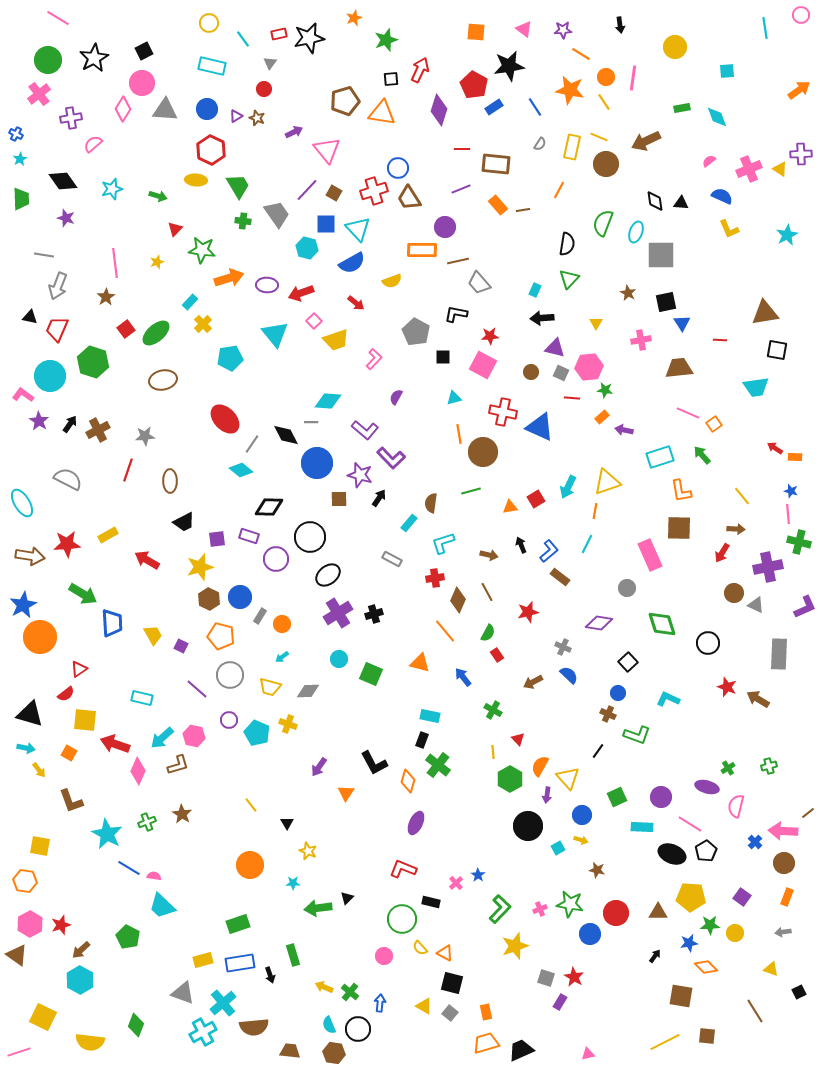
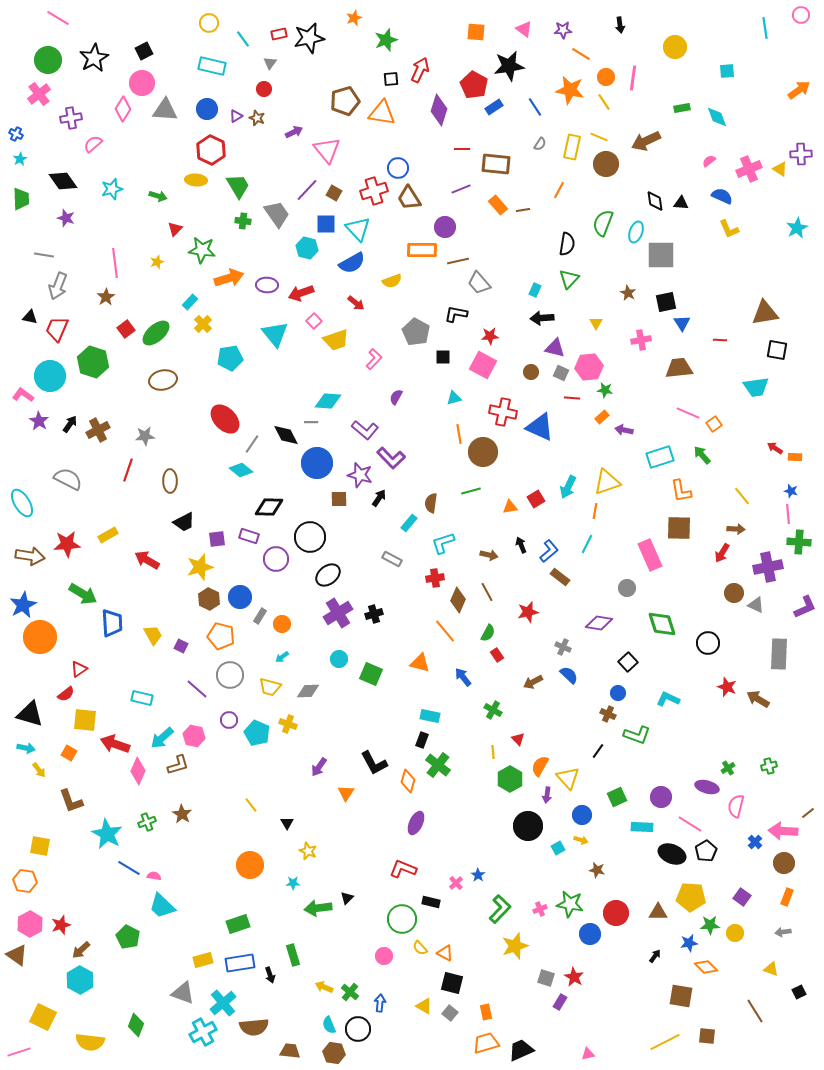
cyan star at (787, 235): moved 10 px right, 7 px up
green cross at (799, 542): rotated 10 degrees counterclockwise
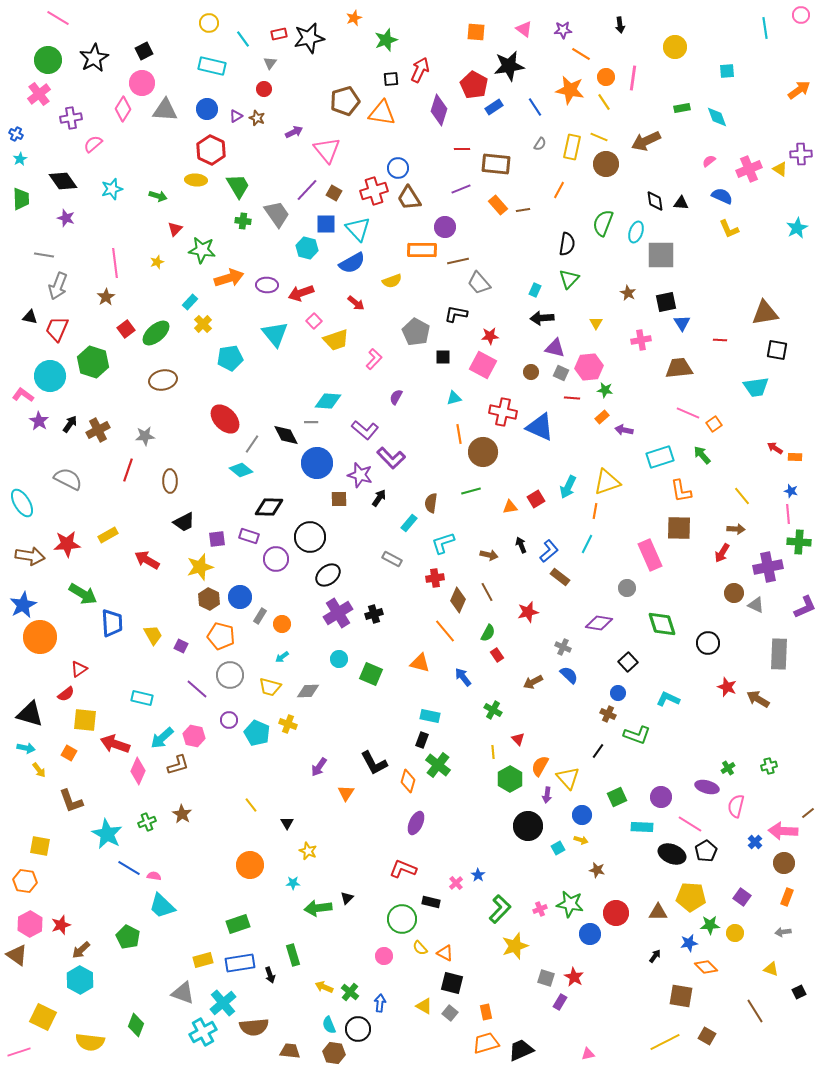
brown square at (707, 1036): rotated 24 degrees clockwise
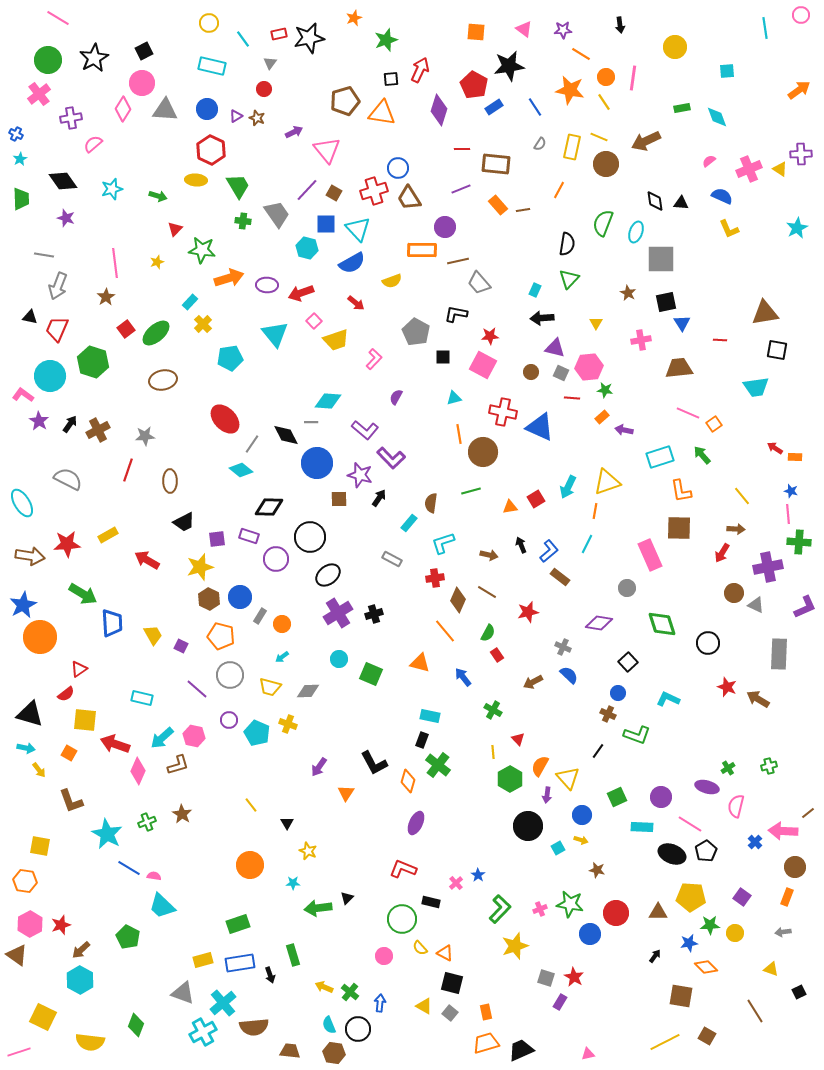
gray square at (661, 255): moved 4 px down
brown line at (487, 592): rotated 30 degrees counterclockwise
brown circle at (784, 863): moved 11 px right, 4 px down
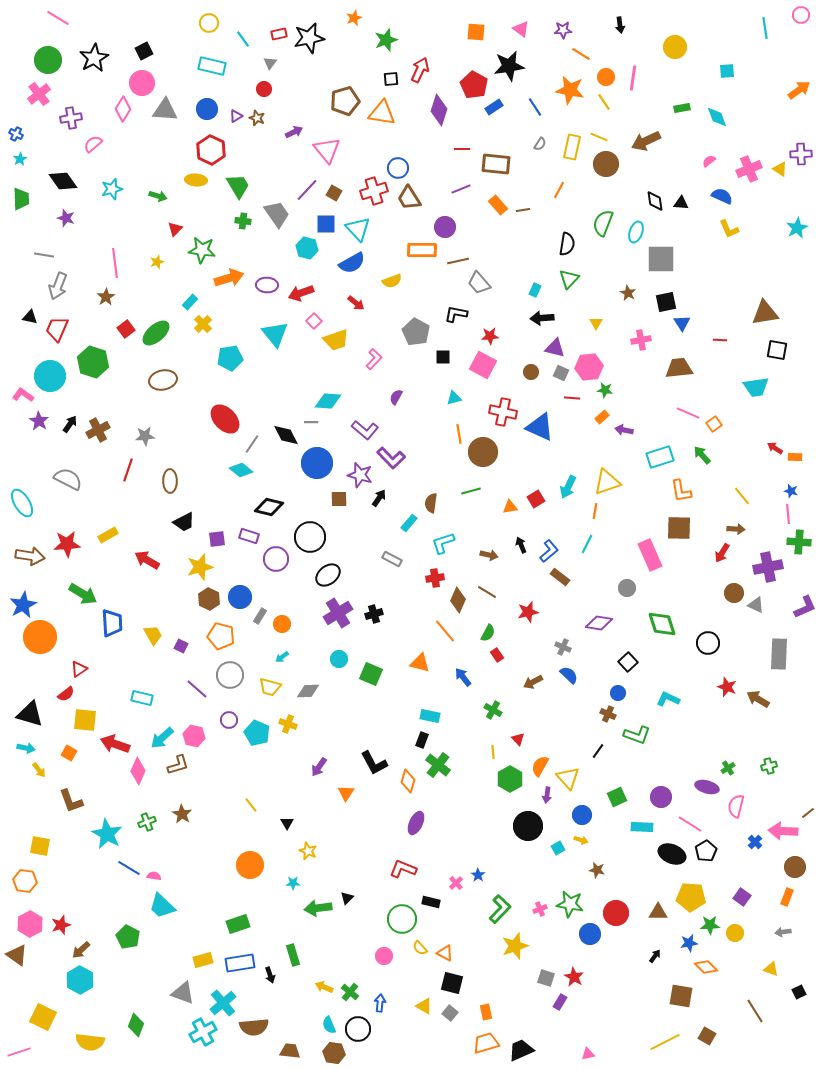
pink triangle at (524, 29): moved 3 px left
black diamond at (269, 507): rotated 12 degrees clockwise
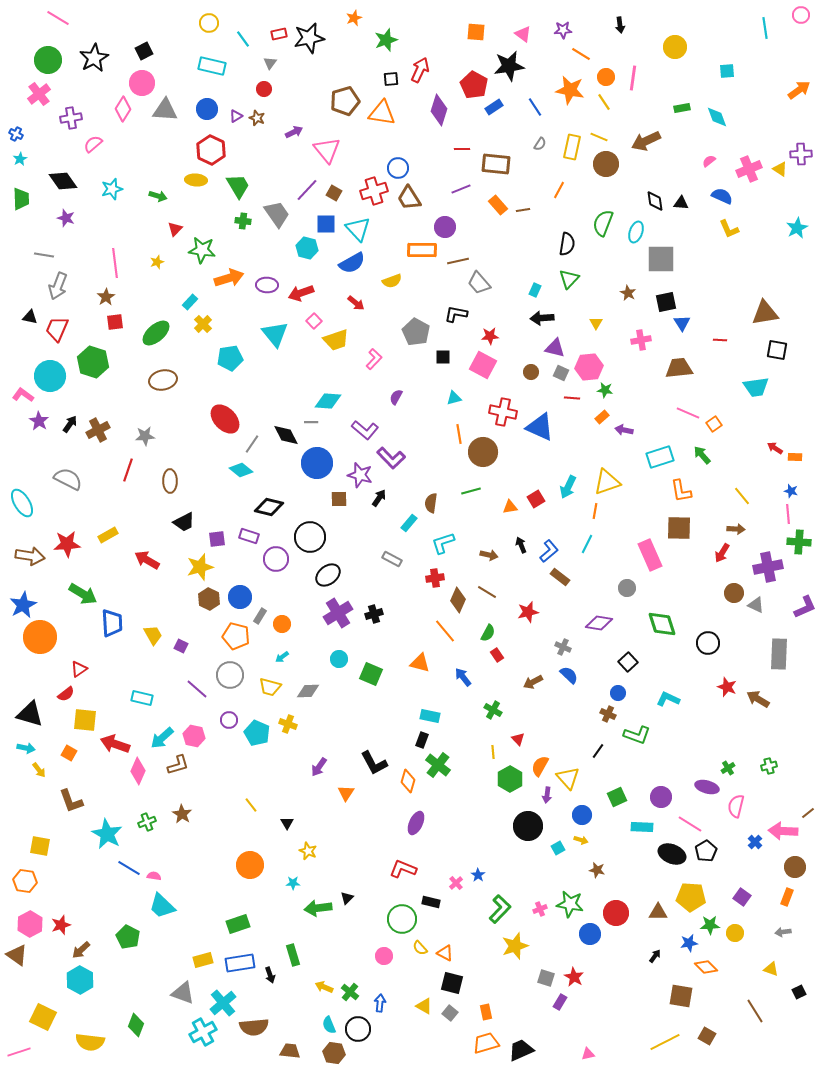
pink triangle at (521, 29): moved 2 px right, 5 px down
red square at (126, 329): moved 11 px left, 7 px up; rotated 30 degrees clockwise
orange pentagon at (221, 636): moved 15 px right
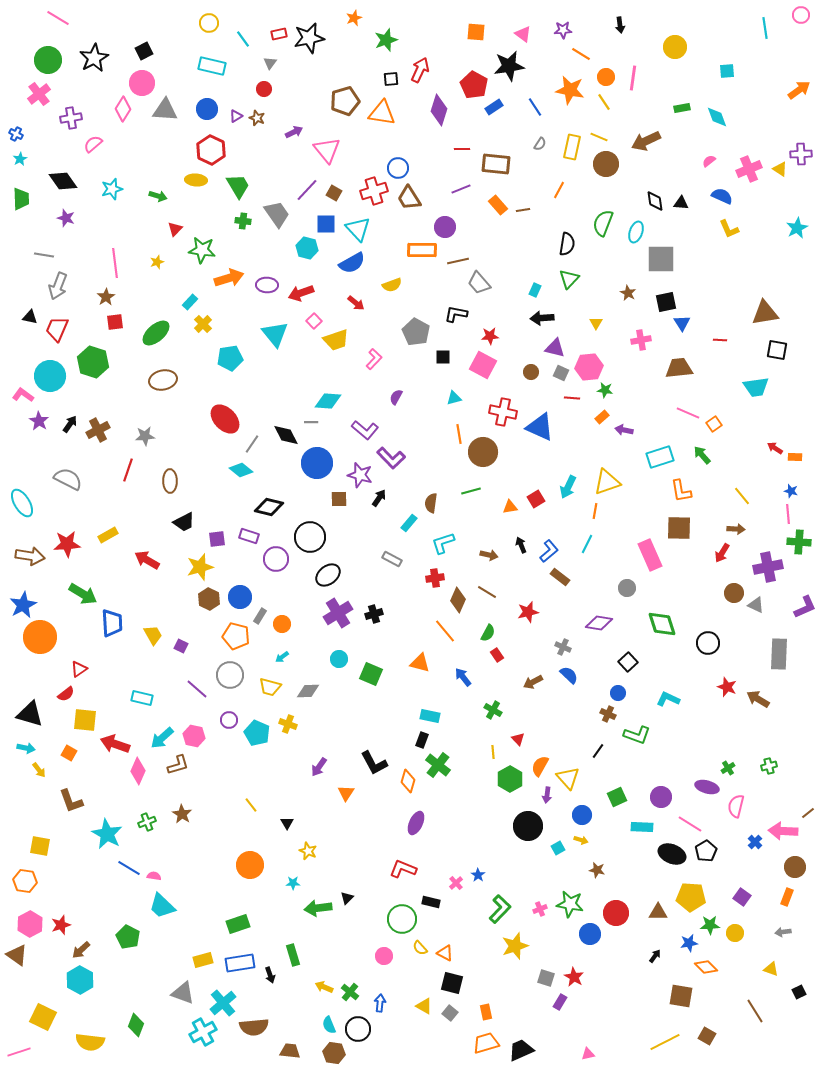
yellow semicircle at (392, 281): moved 4 px down
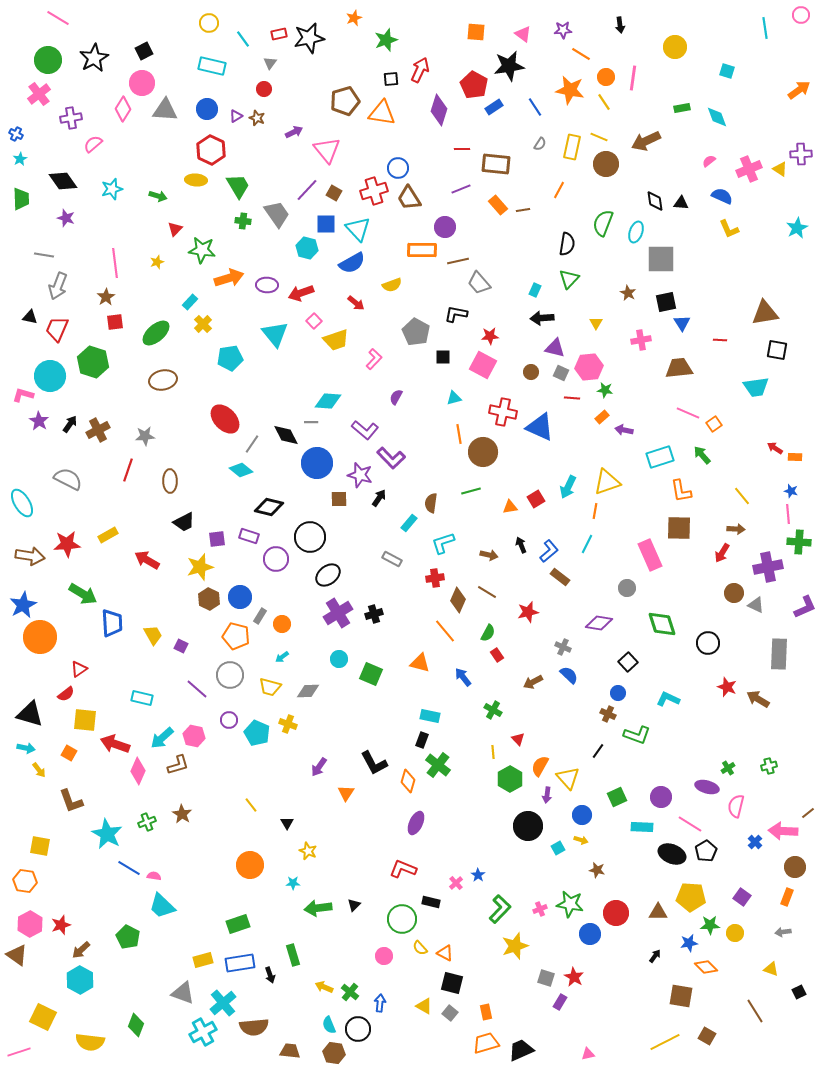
cyan square at (727, 71): rotated 21 degrees clockwise
pink L-shape at (23, 395): rotated 20 degrees counterclockwise
black triangle at (347, 898): moved 7 px right, 7 px down
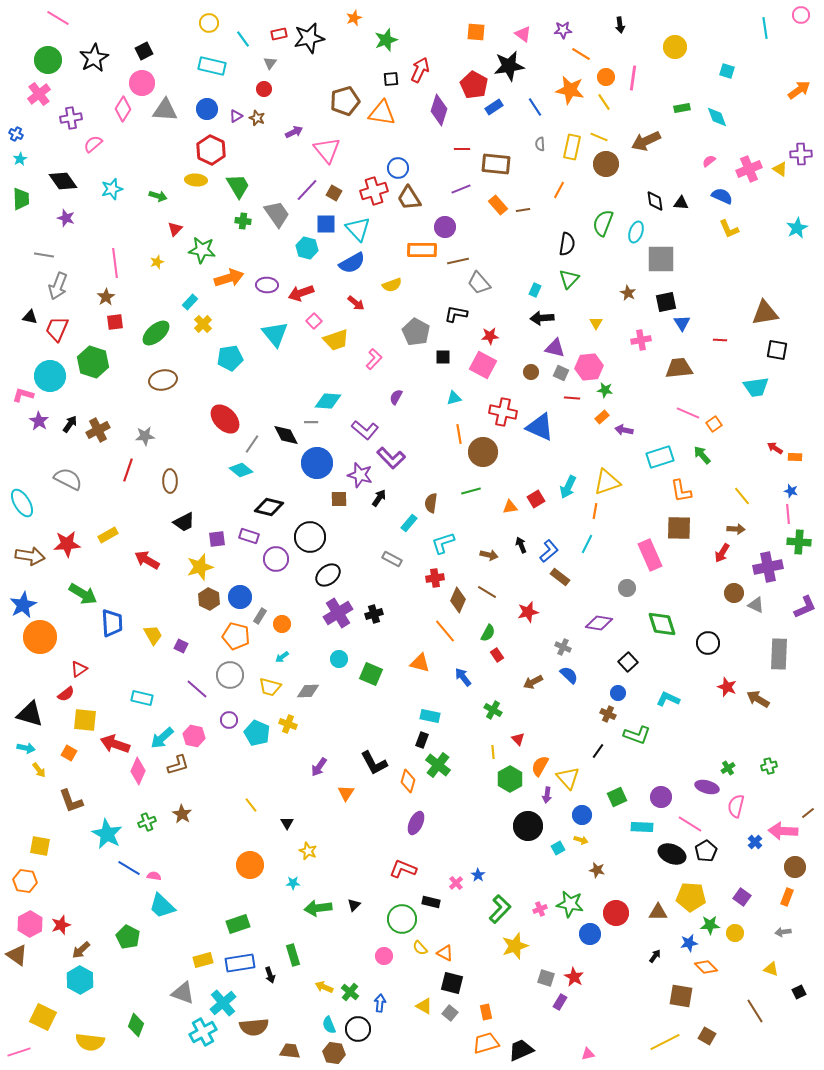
gray semicircle at (540, 144): rotated 144 degrees clockwise
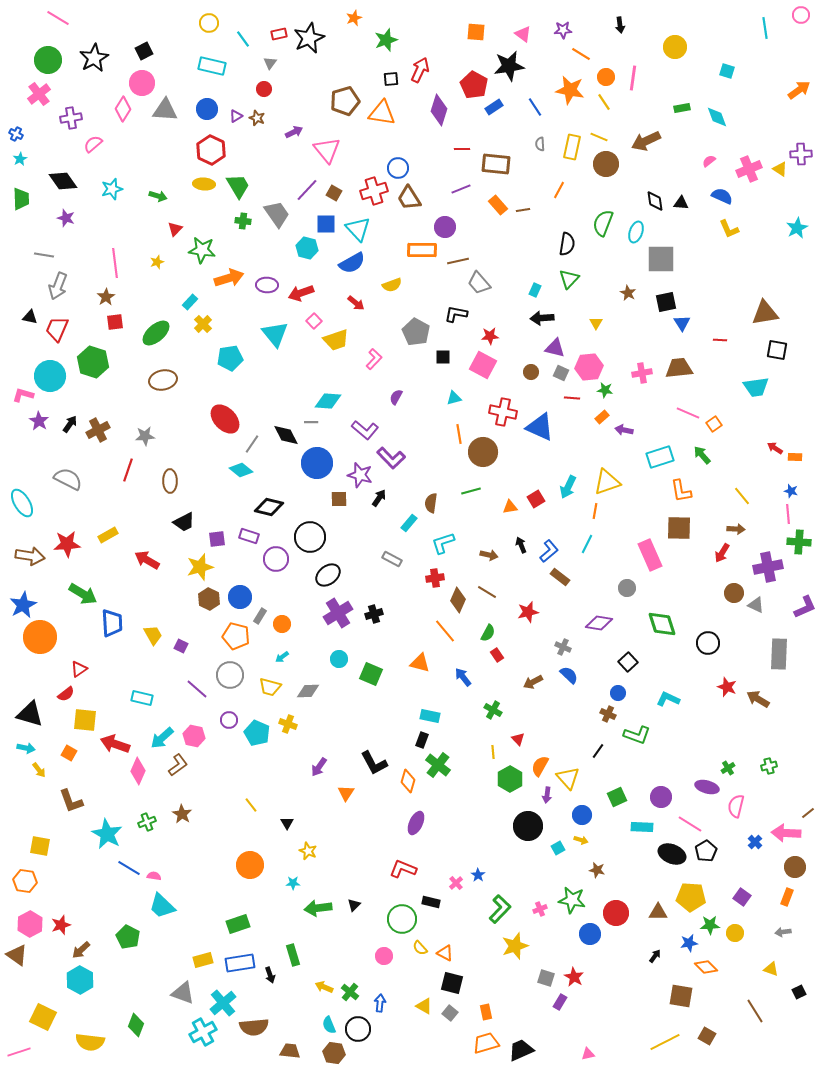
black star at (309, 38): rotated 12 degrees counterclockwise
yellow ellipse at (196, 180): moved 8 px right, 4 px down
pink cross at (641, 340): moved 1 px right, 33 px down
brown L-shape at (178, 765): rotated 20 degrees counterclockwise
pink arrow at (783, 831): moved 3 px right, 2 px down
green star at (570, 904): moved 2 px right, 4 px up
